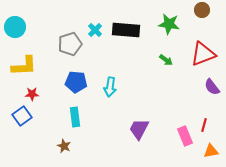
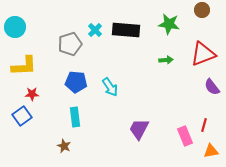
green arrow: rotated 40 degrees counterclockwise
cyan arrow: rotated 42 degrees counterclockwise
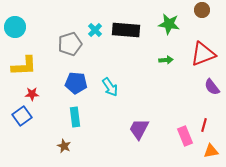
blue pentagon: moved 1 px down
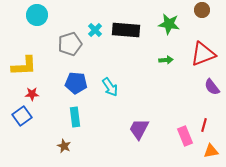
cyan circle: moved 22 px right, 12 px up
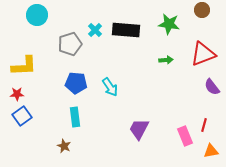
red star: moved 15 px left
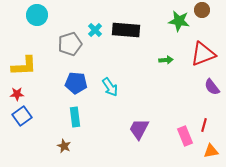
green star: moved 10 px right, 3 px up
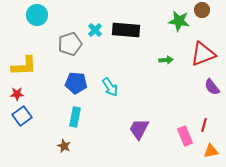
cyan rectangle: rotated 18 degrees clockwise
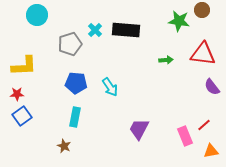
red triangle: rotated 28 degrees clockwise
red line: rotated 32 degrees clockwise
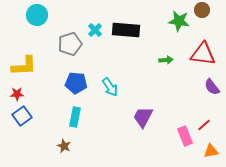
purple trapezoid: moved 4 px right, 12 px up
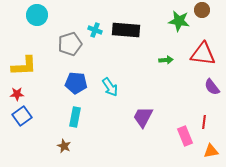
cyan cross: rotated 24 degrees counterclockwise
red line: moved 3 px up; rotated 40 degrees counterclockwise
